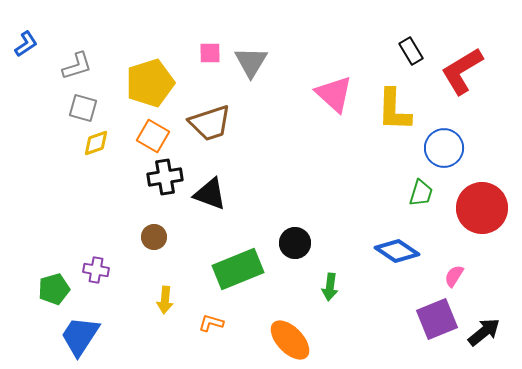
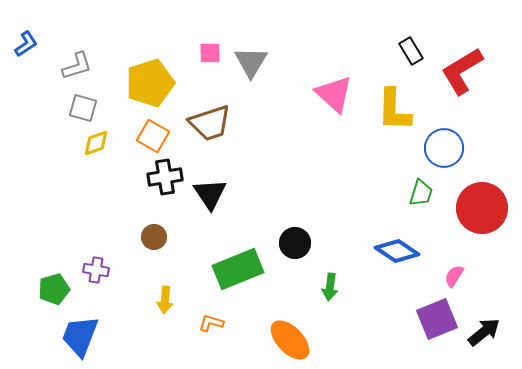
black triangle: rotated 36 degrees clockwise
blue trapezoid: rotated 12 degrees counterclockwise
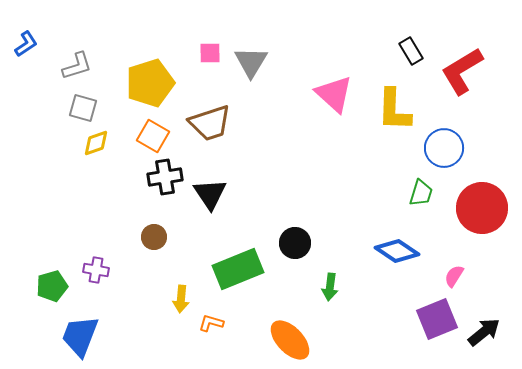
green pentagon: moved 2 px left, 3 px up
yellow arrow: moved 16 px right, 1 px up
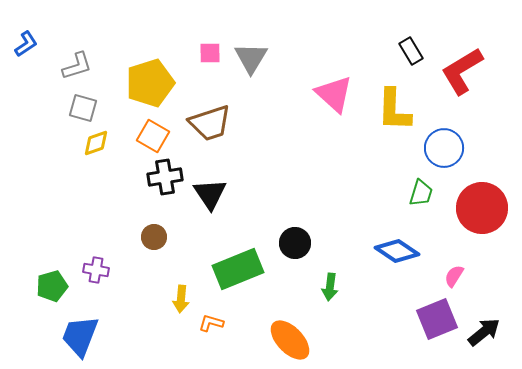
gray triangle: moved 4 px up
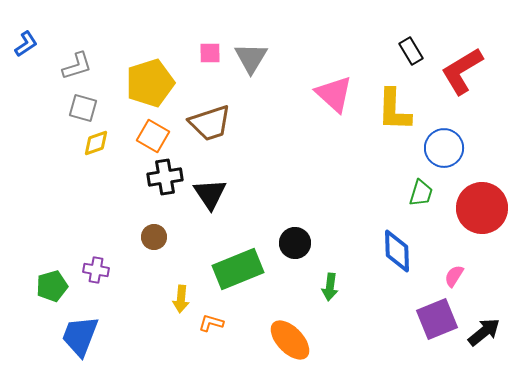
blue diamond: rotated 54 degrees clockwise
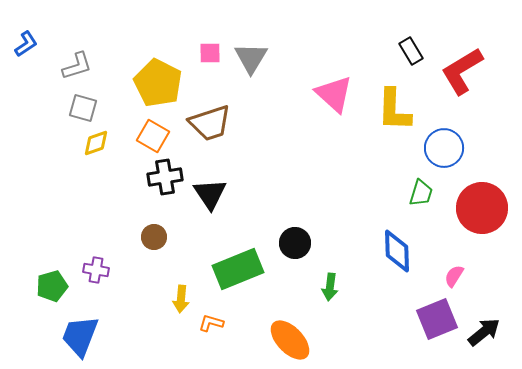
yellow pentagon: moved 8 px right; rotated 27 degrees counterclockwise
